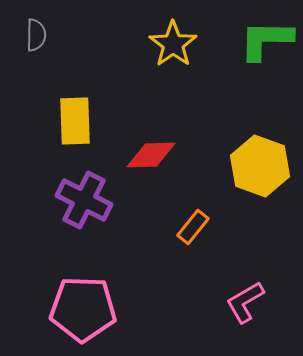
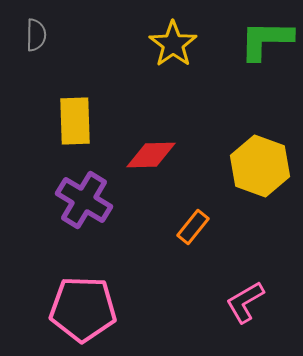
purple cross: rotated 4 degrees clockwise
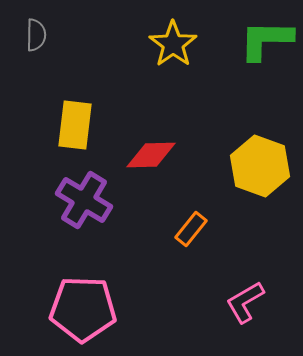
yellow rectangle: moved 4 px down; rotated 9 degrees clockwise
orange rectangle: moved 2 px left, 2 px down
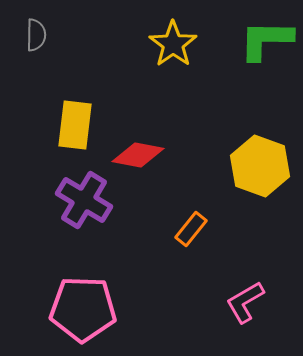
red diamond: moved 13 px left; rotated 12 degrees clockwise
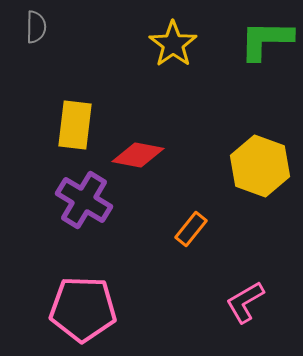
gray semicircle: moved 8 px up
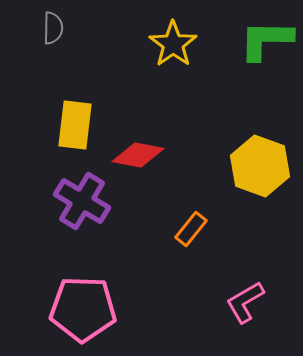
gray semicircle: moved 17 px right, 1 px down
purple cross: moved 2 px left, 1 px down
